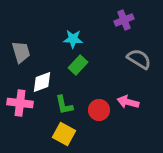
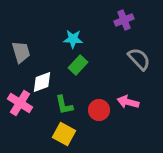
gray semicircle: rotated 15 degrees clockwise
pink cross: rotated 25 degrees clockwise
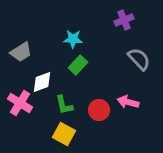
gray trapezoid: rotated 75 degrees clockwise
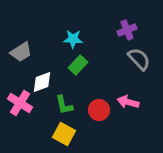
purple cross: moved 3 px right, 10 px down
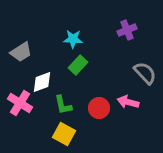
gray semicircle: moved 6 px right, 14 px down
green L-shape: moved 1 px left
red circle: moved 2 px up
